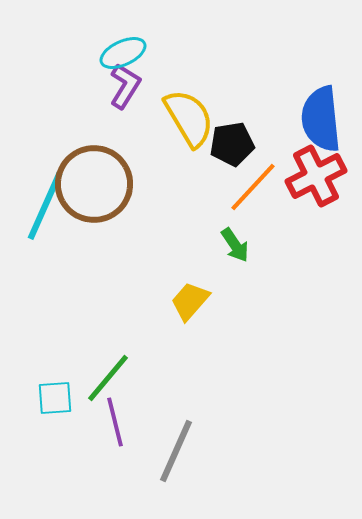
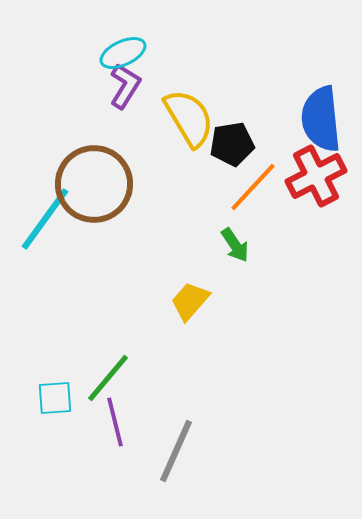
cyan line: moved 13 px down; rotated 12 degrees clockwise
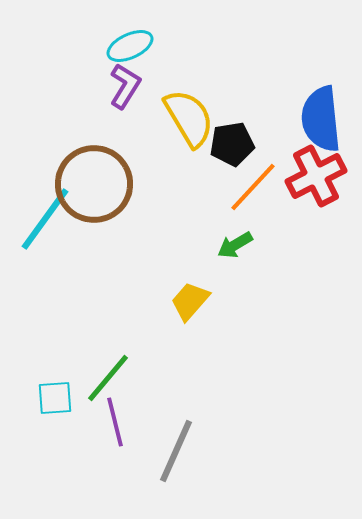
cyan ellipse: moved 7 px right, 7 px up
green arrow: rotated 93 degrees clockwise
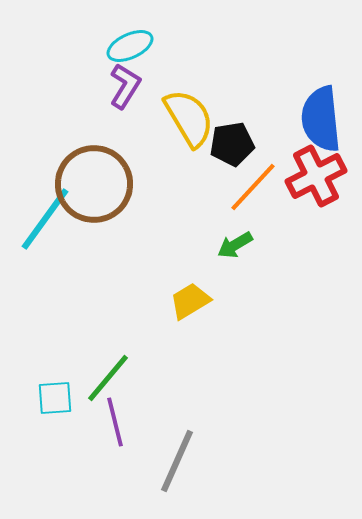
yellow trapezoid: rotated 18 degrees clockwise
gray line: moved 1 px right, 10 px down
